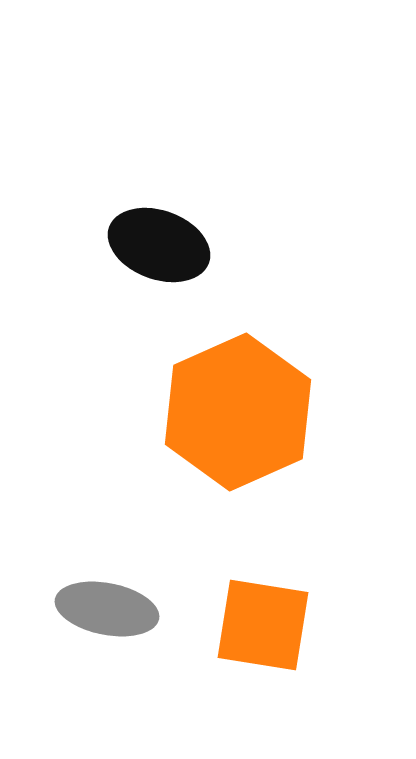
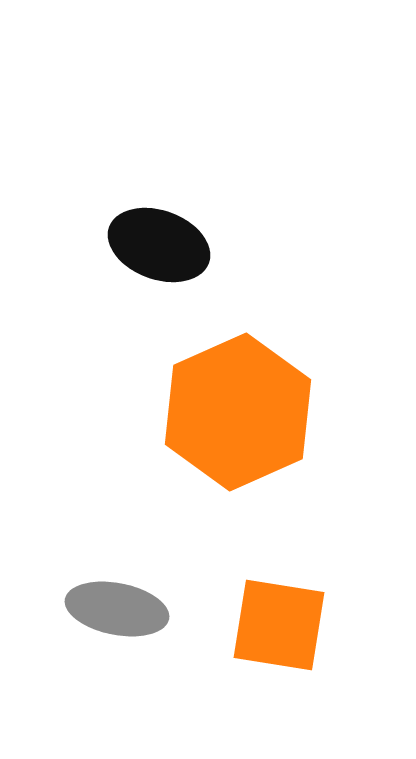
gray ellipse: moved 10 px right
orange square: moved 16 px right
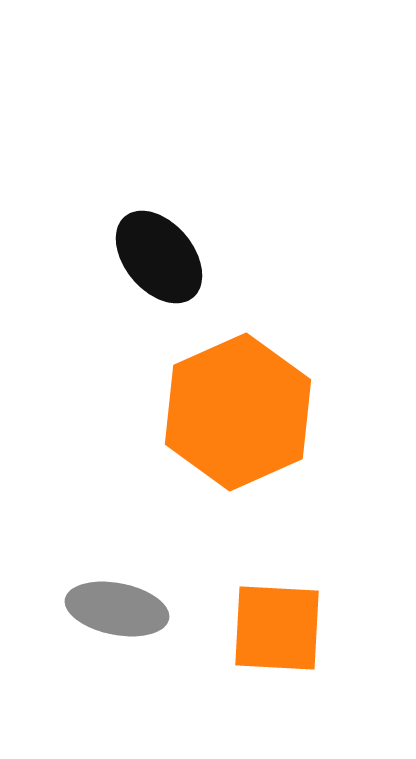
black ellipse: moved 12 px down; rotated 30 degrees clockwise
orange square: moved 2 px left, 3 px down; rotated 6 degrees counterclockwise
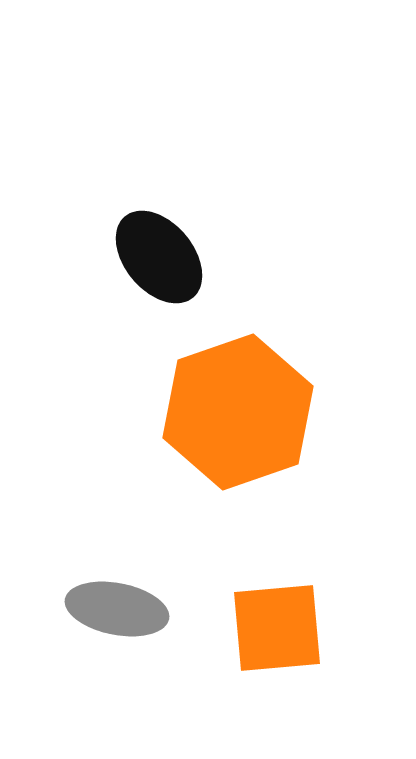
orange hexagon: rotated 5 degrees clockwise
orange square: rotated 8 degrees counterclockwise
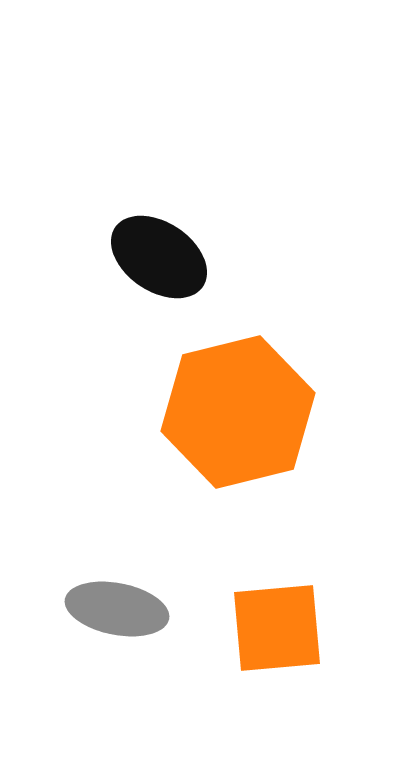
black ellipse: rotated 16 degrees counterclockwise
orange hexagon: rotated 5 degrees clockwise
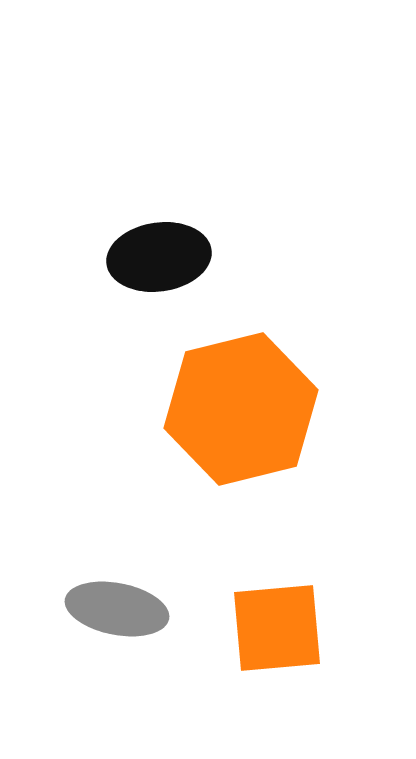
black ellipse: rotated 42 degrees counterclockwise
orange hexagon: moved 3 px right, 3 px up
